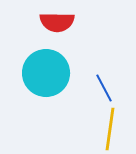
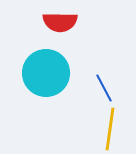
red semicircle: moved 3 px right
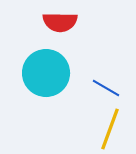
blue line: moved 2 px right; rotated 32 degrees counterclockwise
yellow line: rotated 12 degrees clockwise
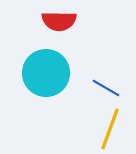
red semicircle: moved 1 px left, 1 px up
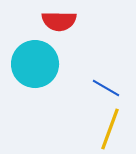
cyan circle: moved 11 px left, 9 px up
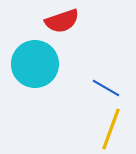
red semicircle: moved 3 px right; rotated 20 degrees counterclockwise
yellow line: moved 1 px right
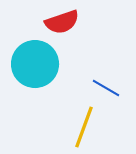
red semicircle: moved 1 px down
yellow line: moved 27 px left, 2 px up
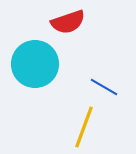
red semicircle: moved 6 px right
blue line: moved 2 px left, 1 px up
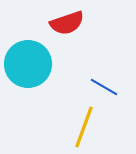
red semicircle: moved 1 px left, 1 px down
cyan circle: moved 7 px left
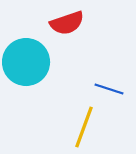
cyan circle: moved 2 px left, 2 px up
blue line: moved 5 px right, 2 px down; rotated 12 degrees counterclockwise
